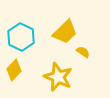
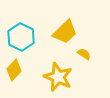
yellow semicircle: moved 1 px right, 2 px down
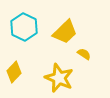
cyan hexagon: moved 3 px right, 10 px up
yellow diamond: moved 2 px down
yellow star: moved 1 px right, 1 px down
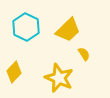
cyan hexagon: moved 2 px right
yellow trapezoid: moved 3 px right, 2 px up
yellow semicircle: rotated 24 degrees clockwise
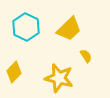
yellow trapezoid: moved 1 px right, 1 px up
yellow semicircle: moved 2 px right, 2 px down
yellow star: rotated 8 degrees counterclockwise
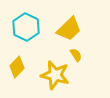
yellow semicircle: moved 10 px left, 1 px up
yellow diamond: moved 3 px right, 5 px up
yellow star: moved 4 px left, 3 px up
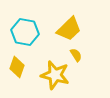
cyan hexagon: moved 1 px left, 5 px down; rotated 16 degrees counterclockwise
yellow diamond: rotated 25 degrees counterclockwise
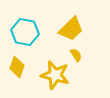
yellow trapezoid: moved 2 px right
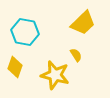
yellow trapezoid: moved 12 px right, 6 px up
yellow diamond: moved 2 px left
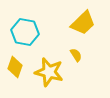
yellow star: moved 6 px left, 3 px up
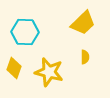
cyan hexagon: rotated 8 degrees counterclockwise
yellow semicircle: moved 9 px right, 2 px down; rotated 32 degrees clockwise
yellow diamond: moved 1 px left, 1 px down
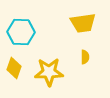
yellow trapezoid: rotated 36 degrees clockwise
cyan hexagon: moved 4 px left
yellow star: rotated 16 degrees counterclockwise
